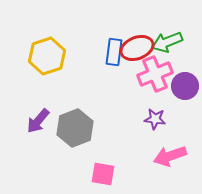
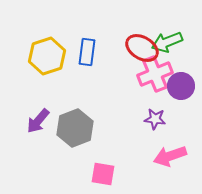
red ellipse: moved 5 px right; rotated 52 degrees clockwise
blue rectangle: moved 27 px left
purple circle: moved 4 px left
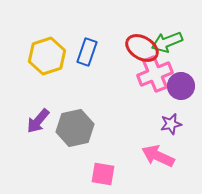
blue rectangle: rotated 12 degrees clockwise
purple star: moved 16 px right, 5 px down; rotated 20 degrees counterclockwise
gray hexagon: rotated 9 degrees clockwise
pink arrow: moved 12 px left; rotated 44 degrees clockwise
